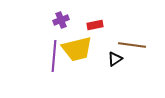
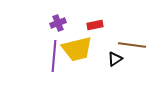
purple cross: moved 3 px left, 3 px down
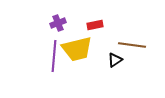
black triangle: moved 1 px down
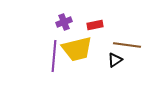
purple cross: moved 6 px right, 1 px up
brown line: moved 5 px left
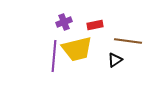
brown line: moved 1 px right, 4 px up
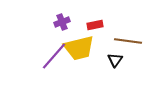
purple cross: moved 2 px left
yellow trapezoid: moved 2 px right, 1 px up
purple line: rotated 36 degrees clockwise
black triangle: rotated 21 degrees counterclockwise
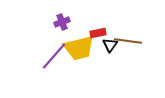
red rectangle: moved 3 px right, 8 px down
black triangle: moved 5 px left, 15 px up
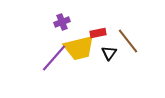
brown line: rotated 44 degrees clockwise
black triangle: moved 1 px left, 8 px down
purple line: moved 2 px down
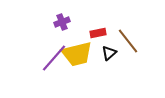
yellow trapezoid: moved 2 px left, 6 px down
black triangle: rotated 14 degrees clockwise
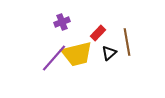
red rectangle: rotated 35 degrees counterclockwise
brown line: moved 1 px left, 1 px down; rotated 28 degrees clockwise
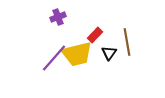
purple cross: moved 4 px left, 5 px up
red rectangle: moved 3 px left, 2 px down
black triangle: rotated 14 degrees counterclockwise
